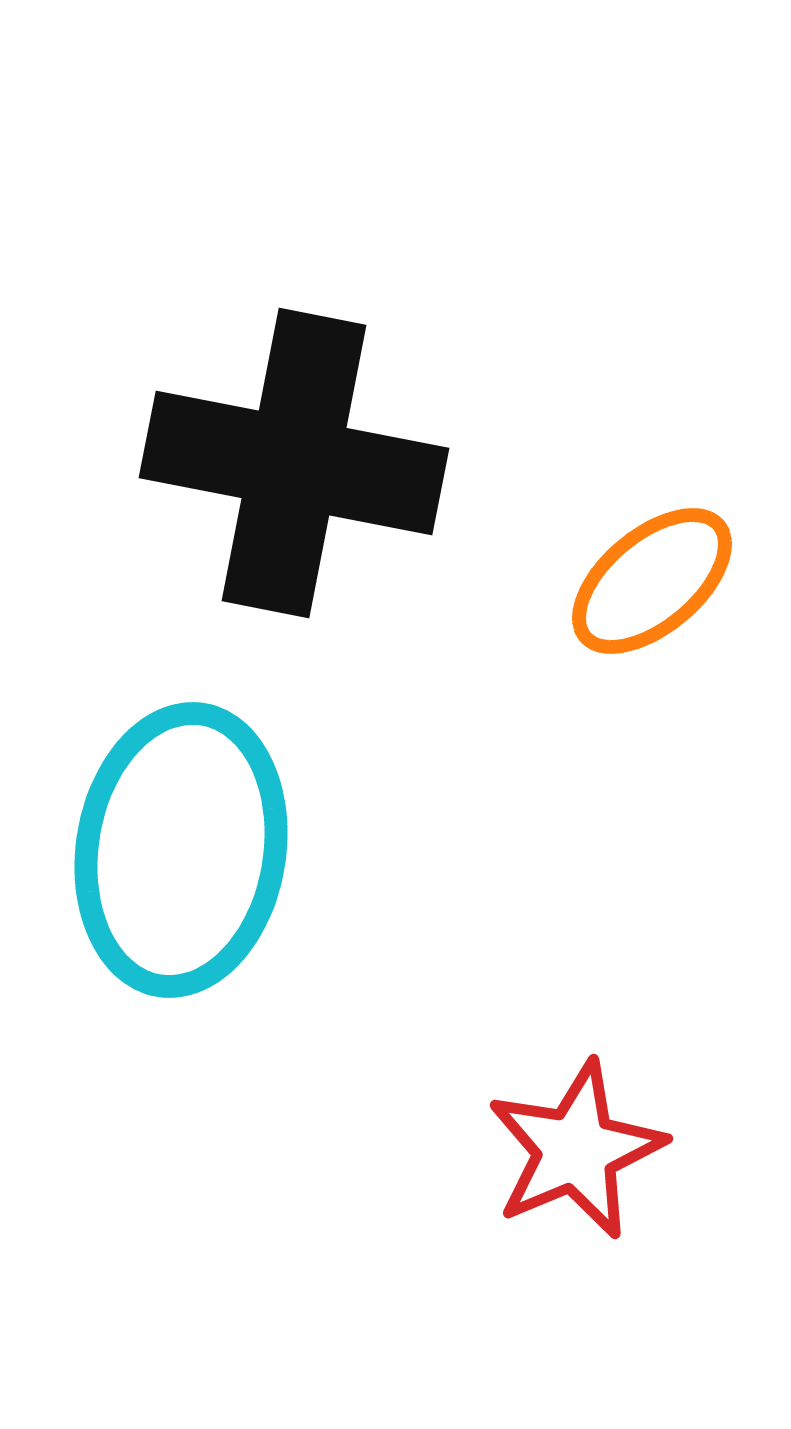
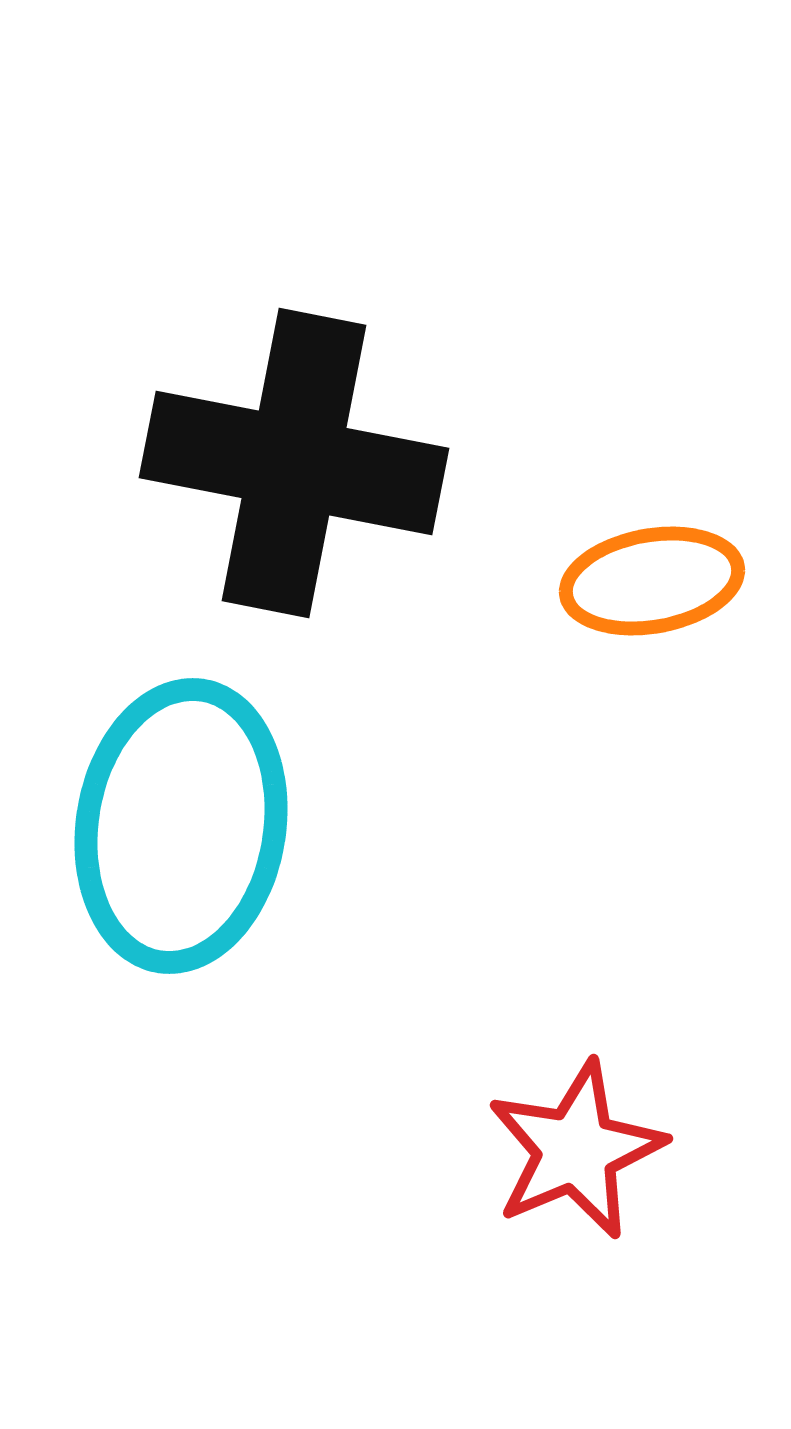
orange ellipse: rotated 30 degrees clockwise
cyan ellipse: moved 24 px up
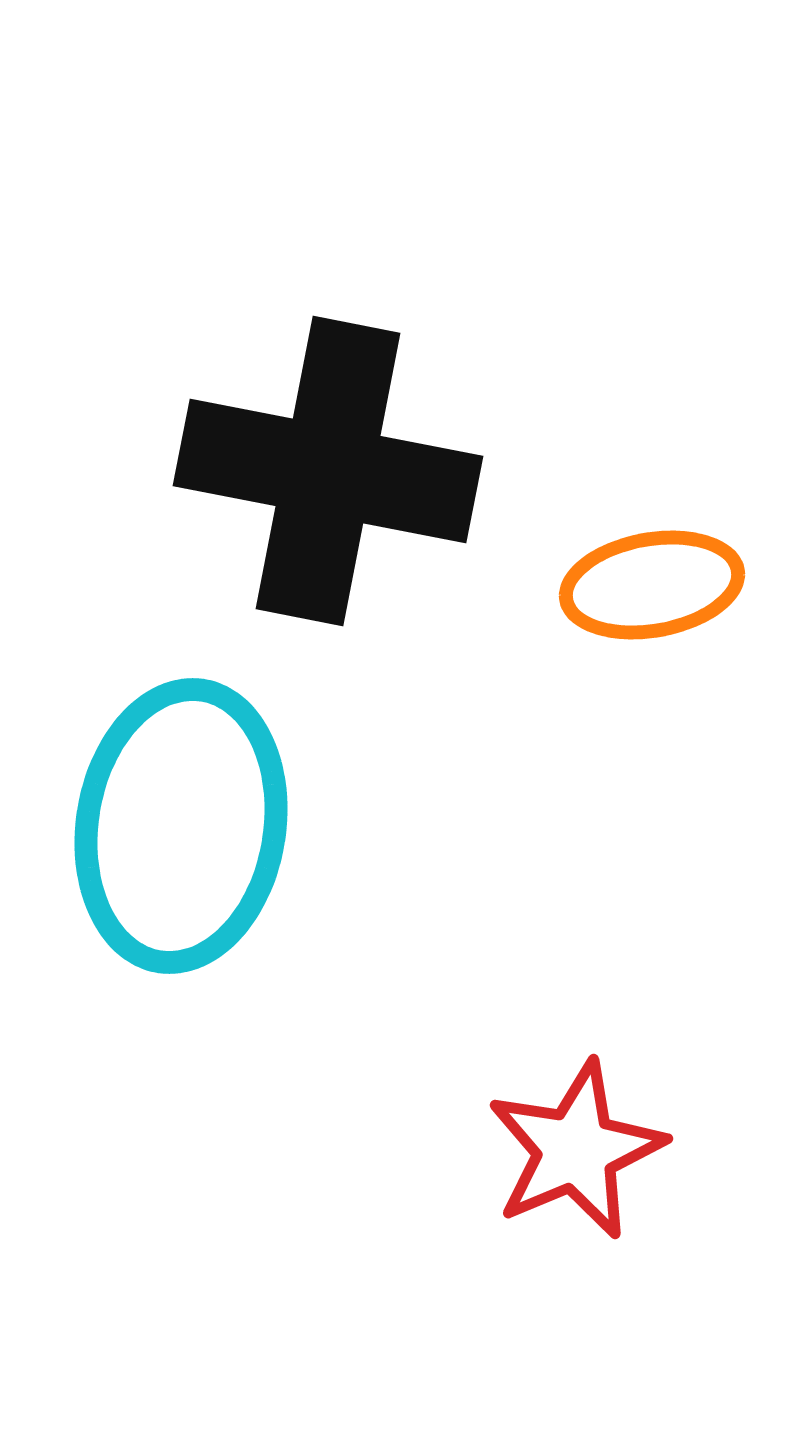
black cross: moved 34 px right, 8 px down
orange ellipse: moved 4 px down
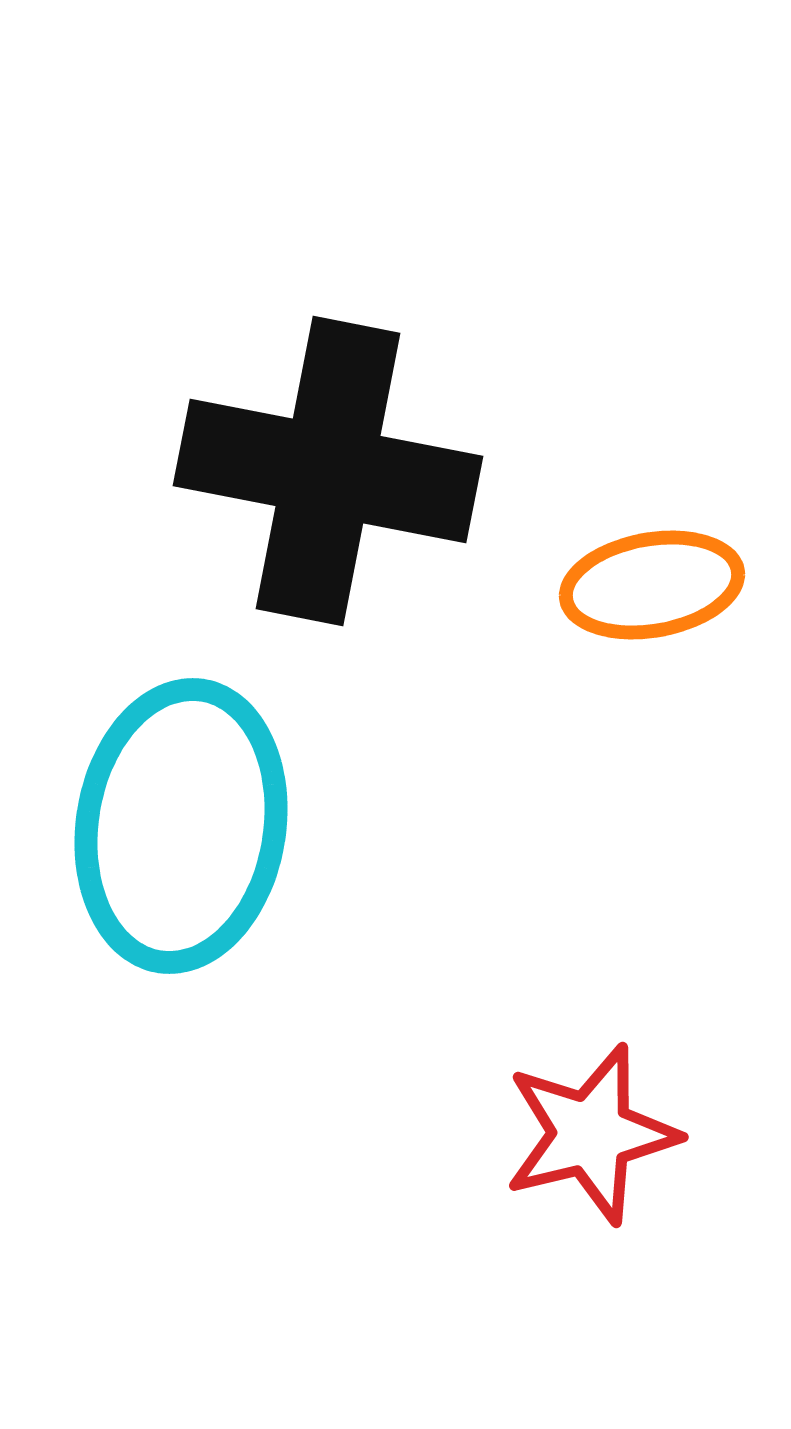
red star: moved 15 px right, 16 px up; rotated 9 degrees clockwise
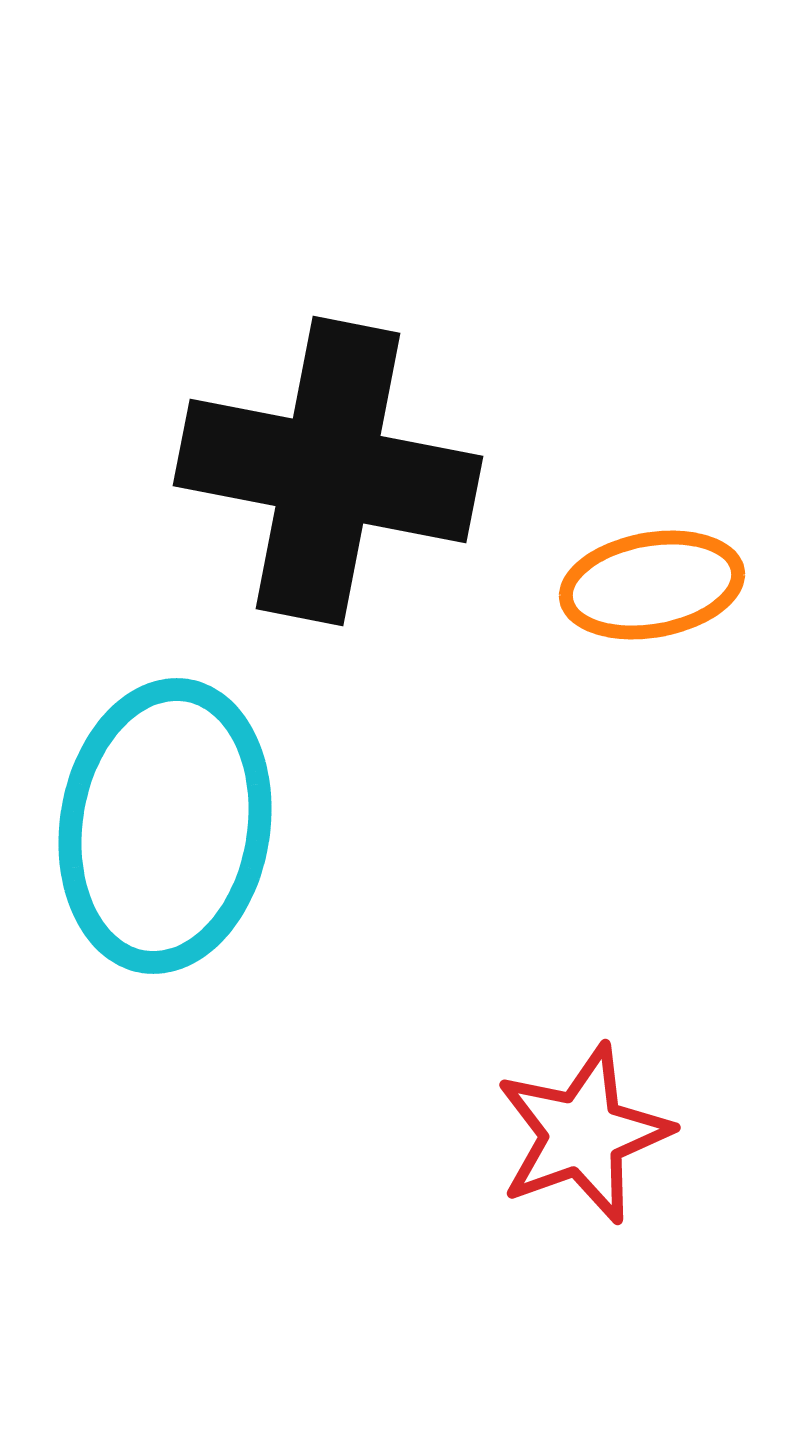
cyan ellipse: moved 16 px left
red star: moved 8 px left; rotated 6 degrees counterclockwise
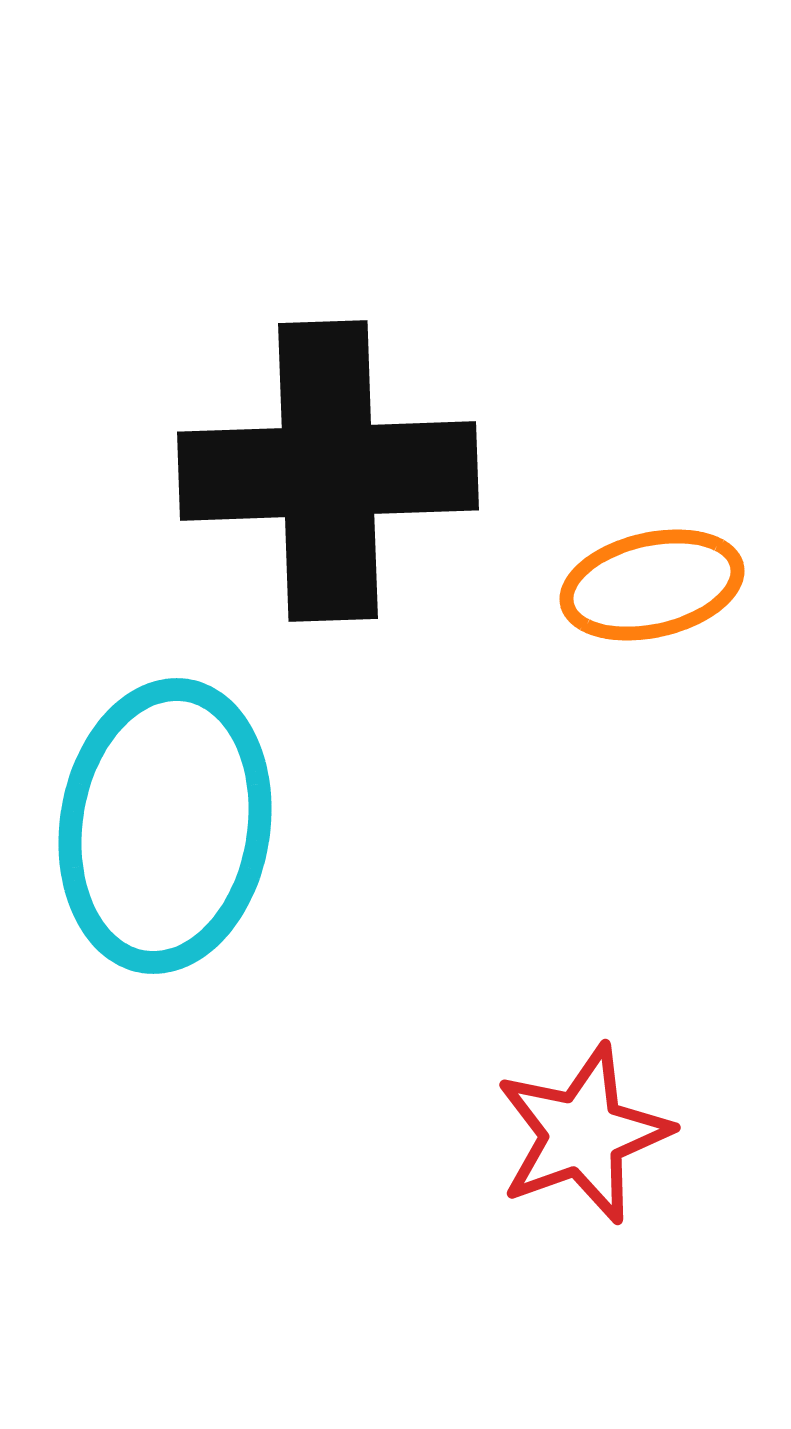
black cross: rotated 13 degrees counterclockwise
orange ellipse: rotated 3 degrees counterclockwise
